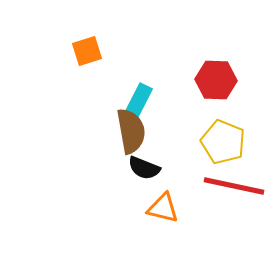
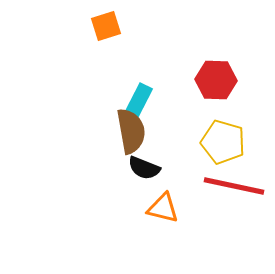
orange square: moved 19 px right, 25 px up
yellow pentagon: rotated 6 degrees counterclockwise
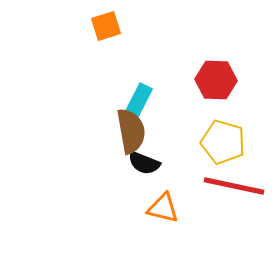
black semicircle: moved 5 px up
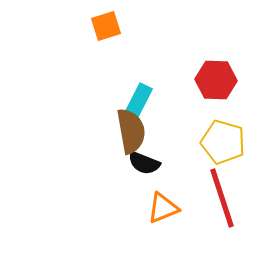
red line: moved 12 px left, 12 px down; rotated 60 degrees clockwise
orange triangle: rotated 36 degrees counterclockwise
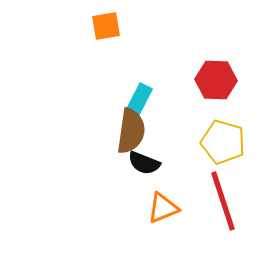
orange square: rotated 8 degrees clockwise
brown semicircle: rotated 18 degrees clockwise
red line: moved 1 px right, 3 px down
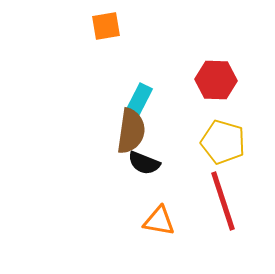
orange triangle: moved 4 px left, 13 px down; rotated 32 degrees clockwise
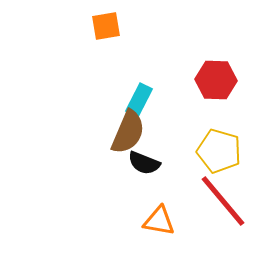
brown semicircle: moved 3 px left, 1 px down; rotated 15 degrees clockwise
yellow pentagon: moved 4 px left, 9 px down
red line: rotated 22 degrees counterclockwise
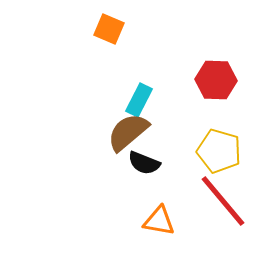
orange square: moved 3 px right, 3 px down; rotated 32 degrees clockwise
brown semicircle: rotated 153 degrees counterclockwise
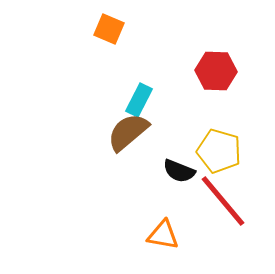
red hexagon: moved 9 px up
black semicircle: moved 35 px right, 8 px down
orange triangle: moved 4 px right, 14 px down
